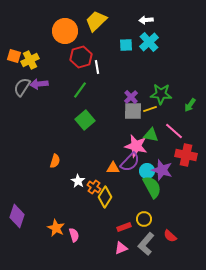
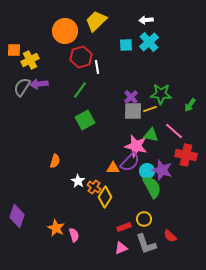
orange square: moved 6 px up; rotated 16 degrees counterclockwise
green square: rotated 12 degrees clockwise
gray L-shape: rotated 60 degrees counterclockwise
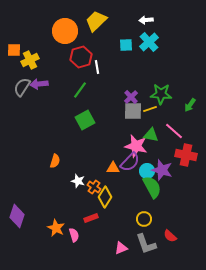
white star: rotated 16 degrees counterclockwise
red rectangle: moved 33 px left, 9 px up
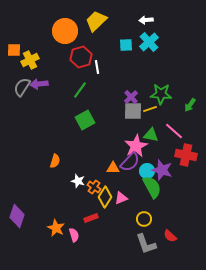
pink star: rotated 30 degrees clockwise
pink triangle: moved 50 px up
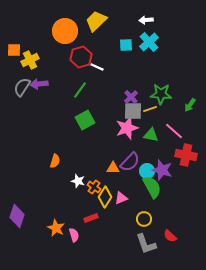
white line: rotated 56 degrees counterclockwise
pink star: moved 9 px left, 18 px up; rotated 10 degrees clockwise
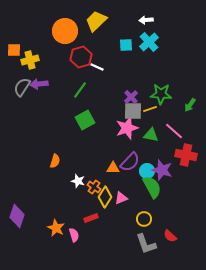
yellow cross: rotated 12 degrees clockwise
